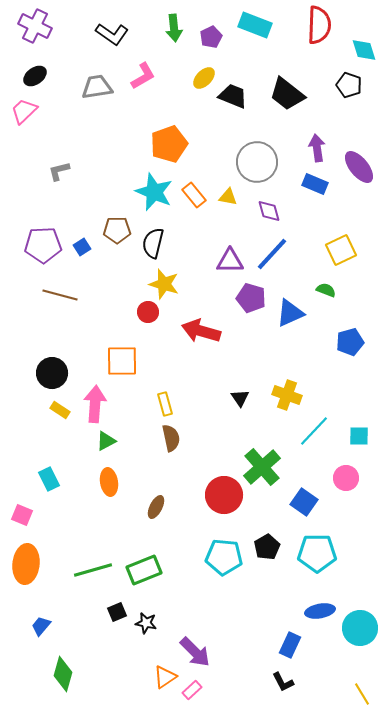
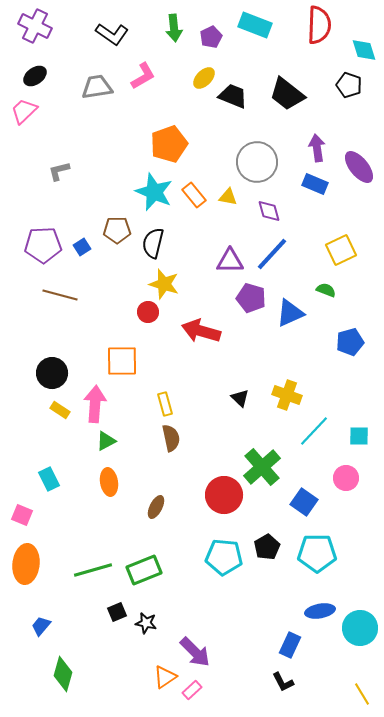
black triangle at (240, 398): rotated 12 degrees counterclockwise
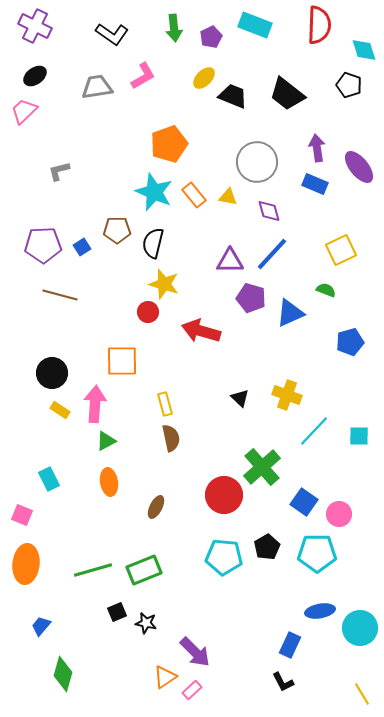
pink circle at (346, 478): moved 7 px left, 36 px down
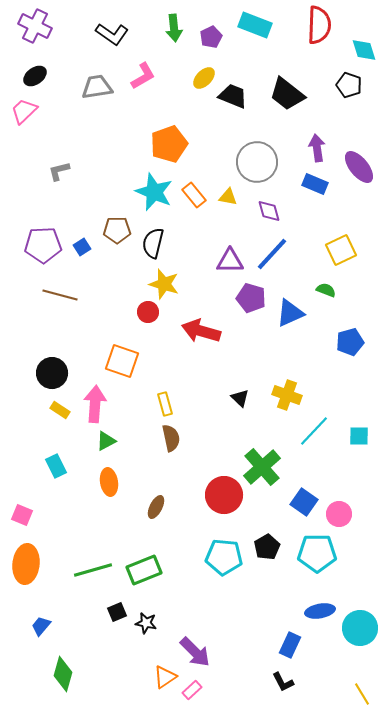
orange square at (122, 361): rotated 20 degrees clockwise
cyan rectangle at (49, 479): moved 7 px right, 13 px up
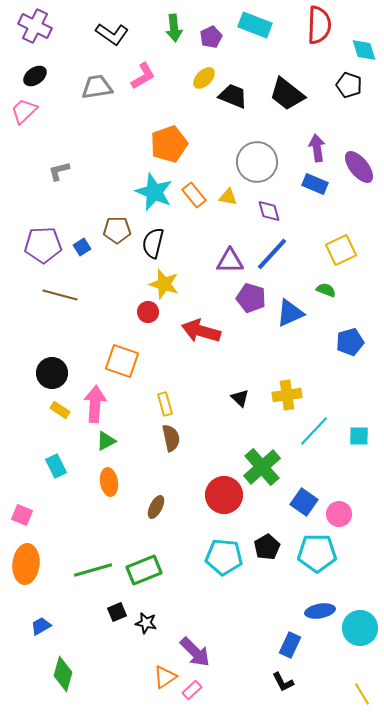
yellow cross at (287, 395): rotated 28 degrees counterclockwise
blue trapezoid at (41, 626): rotated 20 degrees clockwise
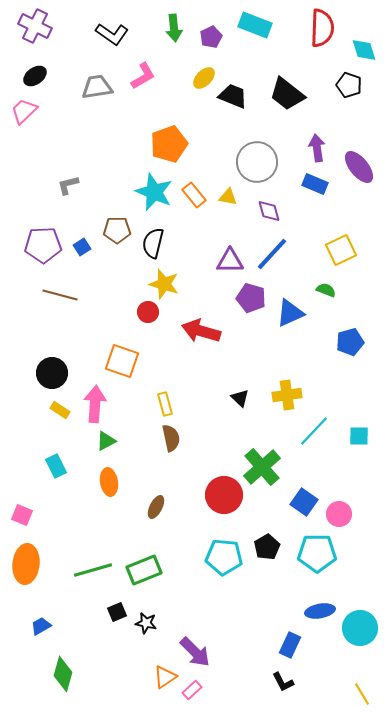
red semicircle at (319, 25): moved 3 px right, 3 px down
gray L-shape at (59, 171): moved 9 px right, 14 px down
